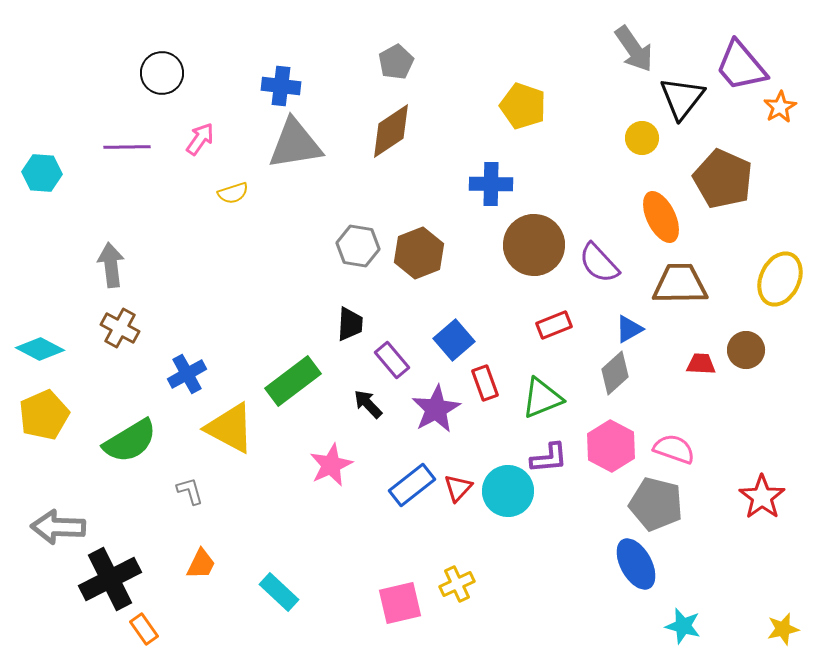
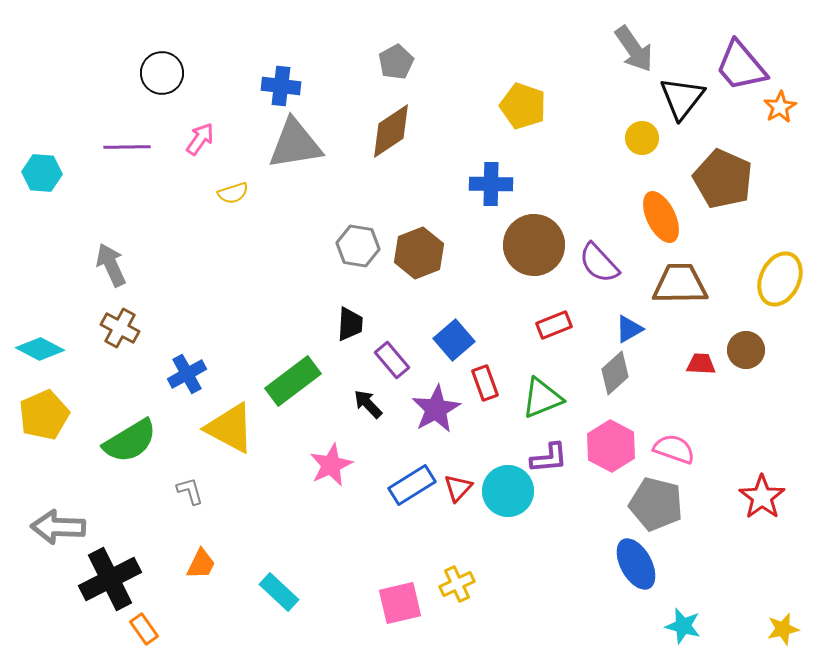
gray arrow at (111, 265): rotated 18 degrees counterclockwise
blue rectangle at (412, 485): rotated 6 degrees clockwise
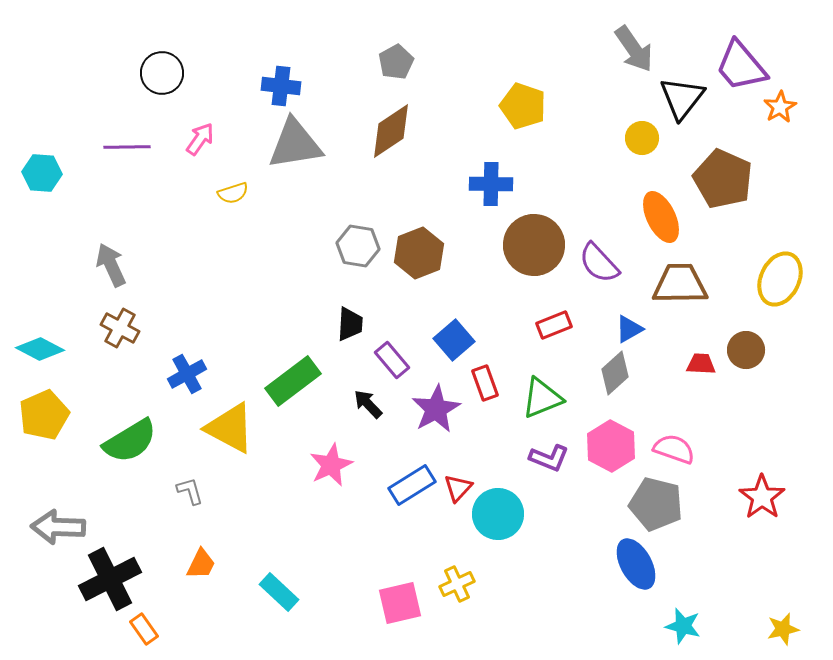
purple L-shape at (549, 458): rotated 27 degrees clockwise
cyan circle at (508, 491): moved 10 px left, 23 px down
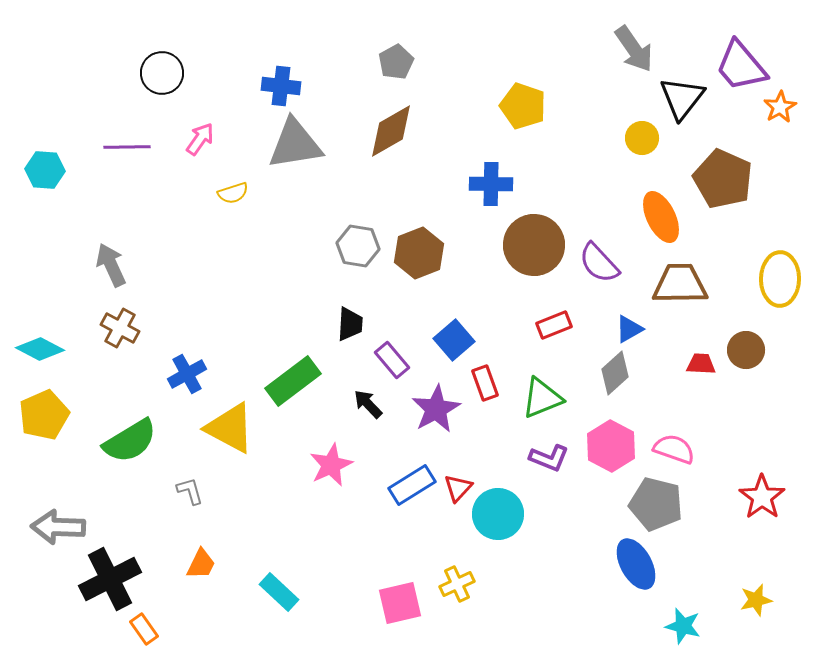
brown diamond at (391, 131): rotated 4 degrees clockwise
cyan hexagon at (42, 173): moved 3 px right, 3 px up
yellow ellipse at (780, 279): rotated 24 degrees counterclockwise
yellow star at (783, 629): moved 27 px left, 29 px up
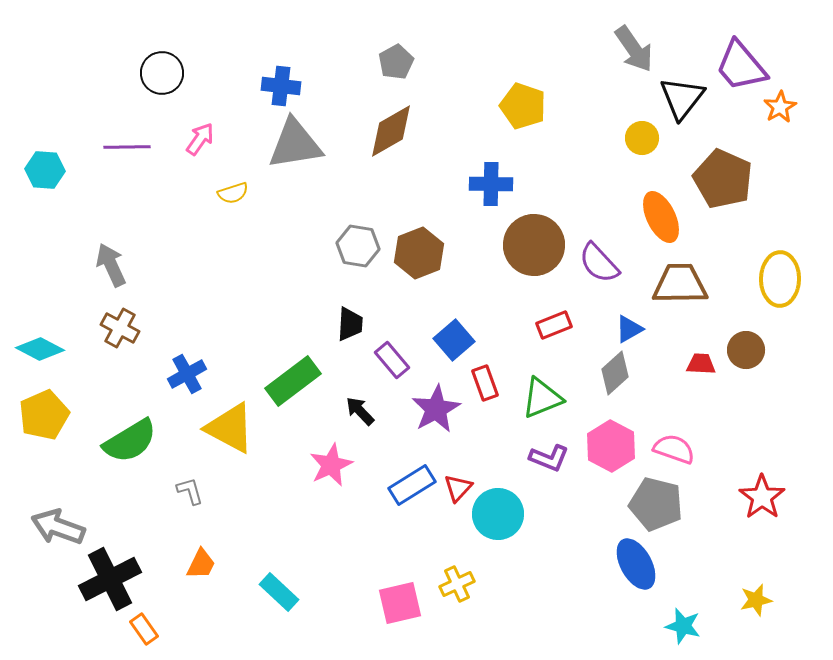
black arrow at (368, 404): moved 8 px left, 7 px down
gray arrow at (58, 527): rotated 18 degrees clockwise
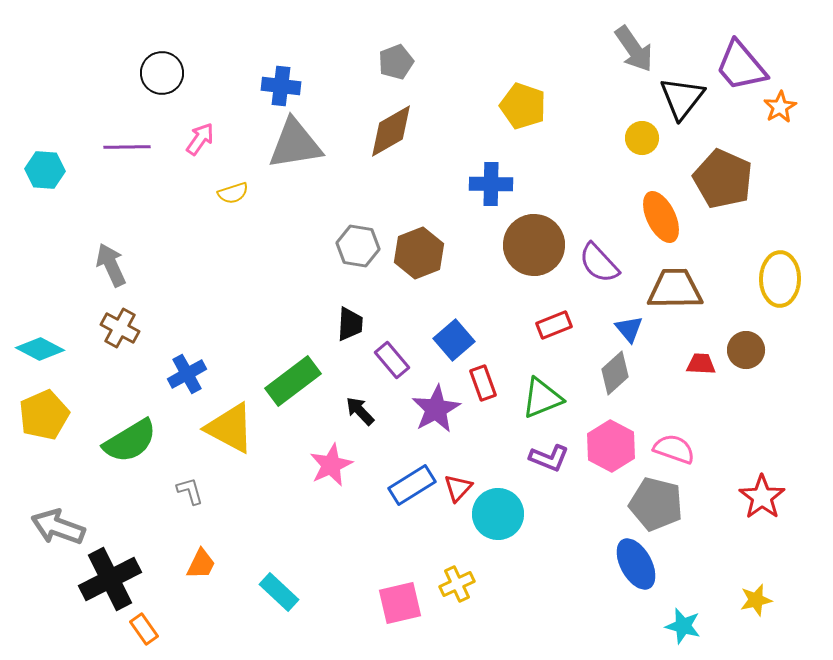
gray pentagon at (396, 62): rotated 8 degrees clockwise
brown trapezoid at (680, 284): moved 5 px left, 5 px down
blue triangle at (629, 329): rotated 40 degrees counterclockwise
red rectangle at (485, 383): moved 2 px left
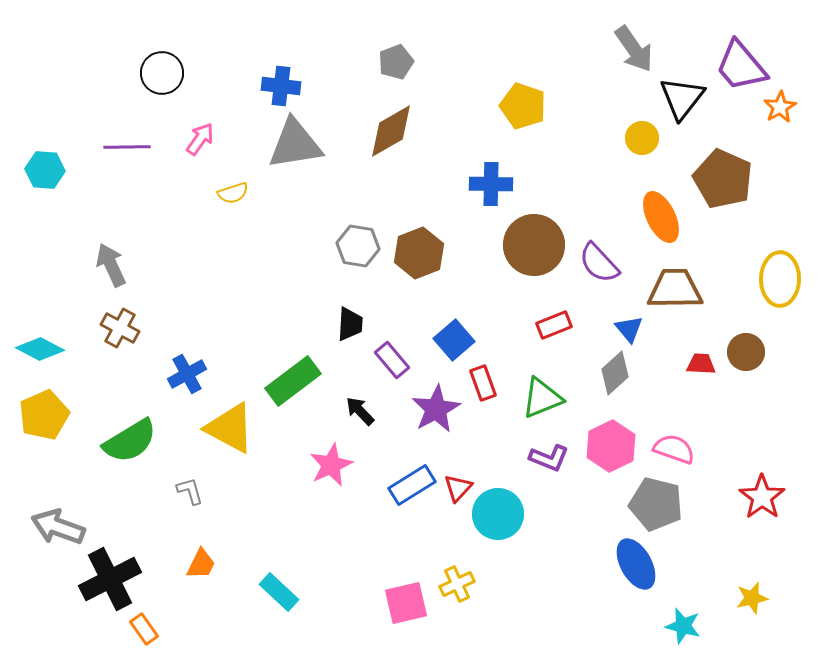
brown circle at (746, 350): moved 2 px down
pink hexagon at (611, 446): rotated 6 degrees clockwise
yellow star at (756, 600): moved 4 px left, 2 px up
pink square at (400, 603): moved 6 px right
